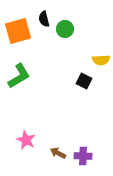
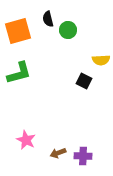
black semicircle: moved 4 px right
green circle: moved 3 px right, 1 px down
green L-shape: moved 3 px up; rotated 16 degrees clockwise
brown arrow: rotated 49 degrees counterclockwise
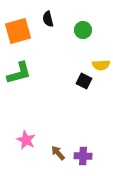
green circle: moved 15 px right
yellow semicircle: moved 5 px down
brown arrow: rotated 70 degrees clockwise
